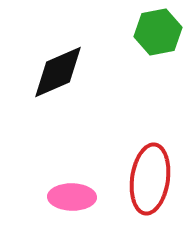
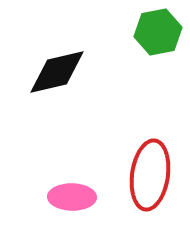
black diamond: moved 1 px left; rotated 10 degrees clockwise
red ellipse: moved 4 px up
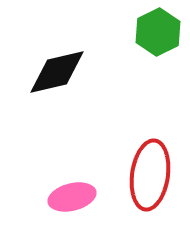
green hexagon: rotated 15 degrees counterclockwise
pink ellipse: rotated 15 degrees counterclockwise
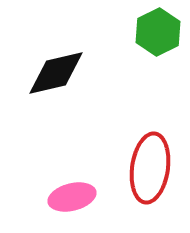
black diamond: moved 1 px left, 1 px down
red ellipse: moved 7 px up
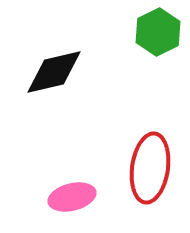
black diamond: moved 2 px left, 1 px up
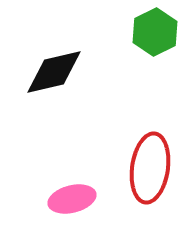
green hexagon: moved 3 px left
pink ellipse: moved 2 px down
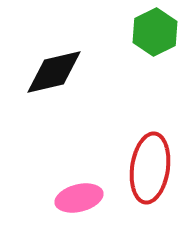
pink ellipse: moved 7 px right, 1 px up
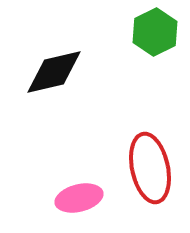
red ellipse: rotated 20 degrees counterclockwise
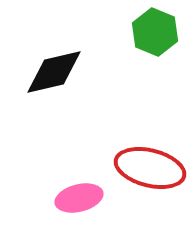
green hexagon: rotated 12 degrees counterclockwise
red ellipse: rotated 64 degrees counterclockwise
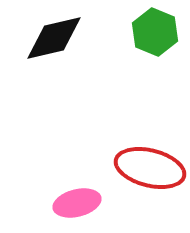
black diamond: moved 34 px up
pink ellipse: moved 2 px left, 5 px down
